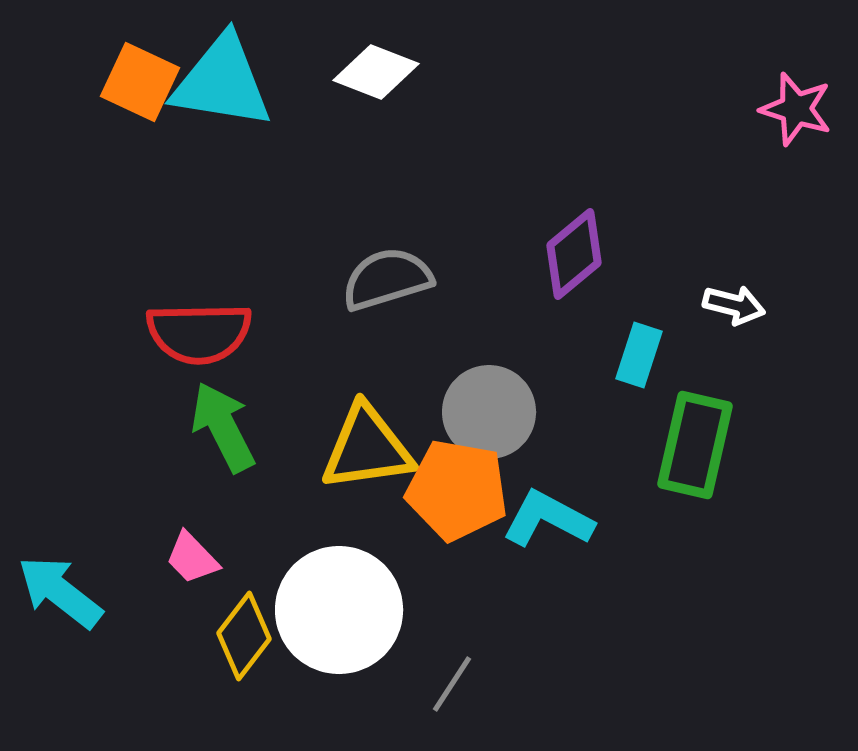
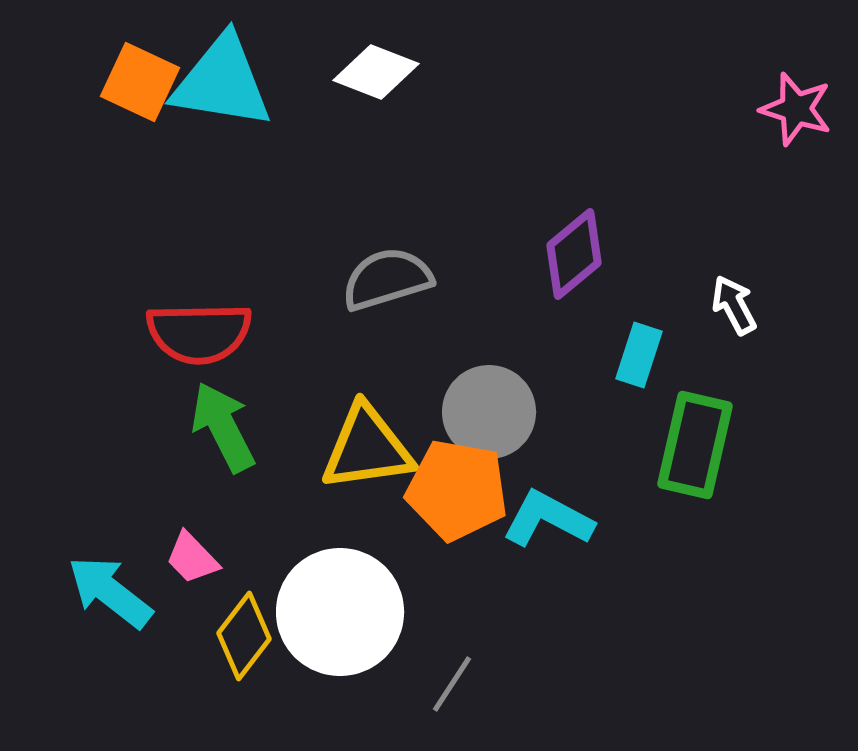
white arrow: rotated 132 degrees counterclockwise
cyan arrow: moved 50 px right
white circle: moved 1 px right, 2 px down
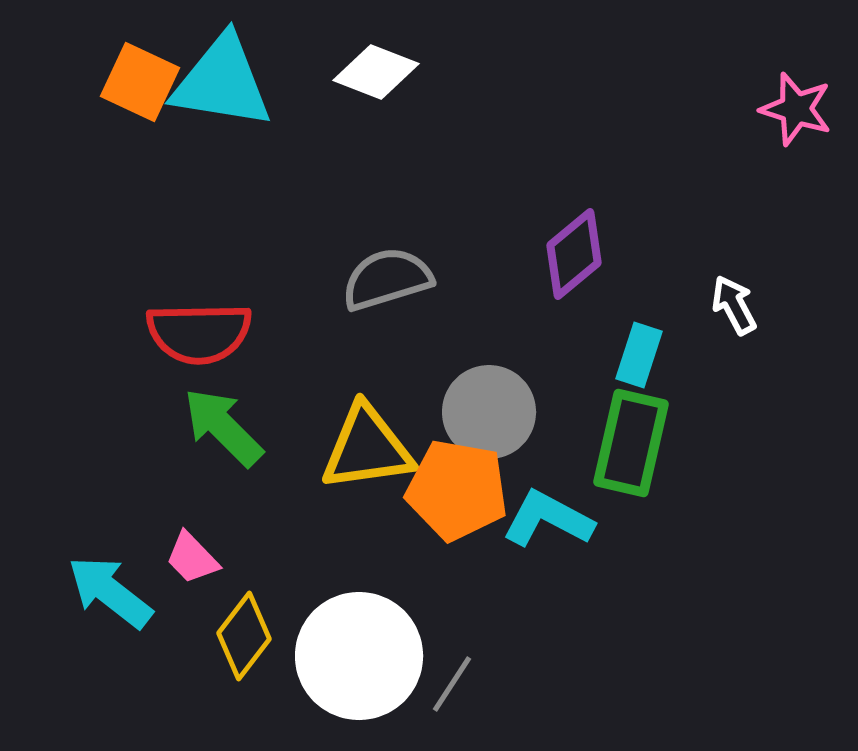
green arrow: rotated 18 degrees counterclockwise
green rectangle: moved 64 px left, 2 px up
white circle: moved 19 px right, 44 px down
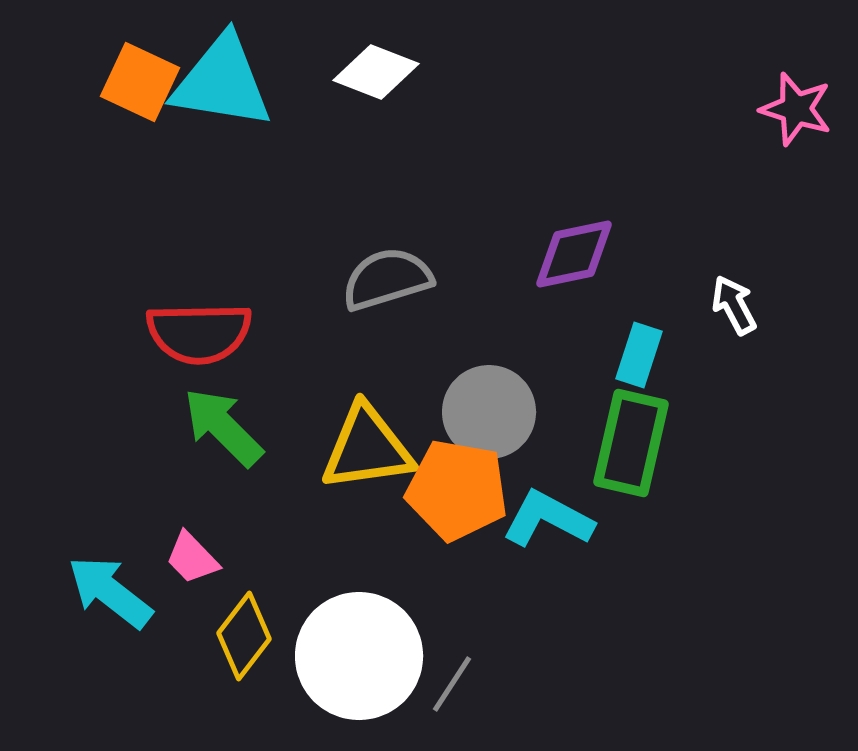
purple diamond: rotated 28 degrees clockwise
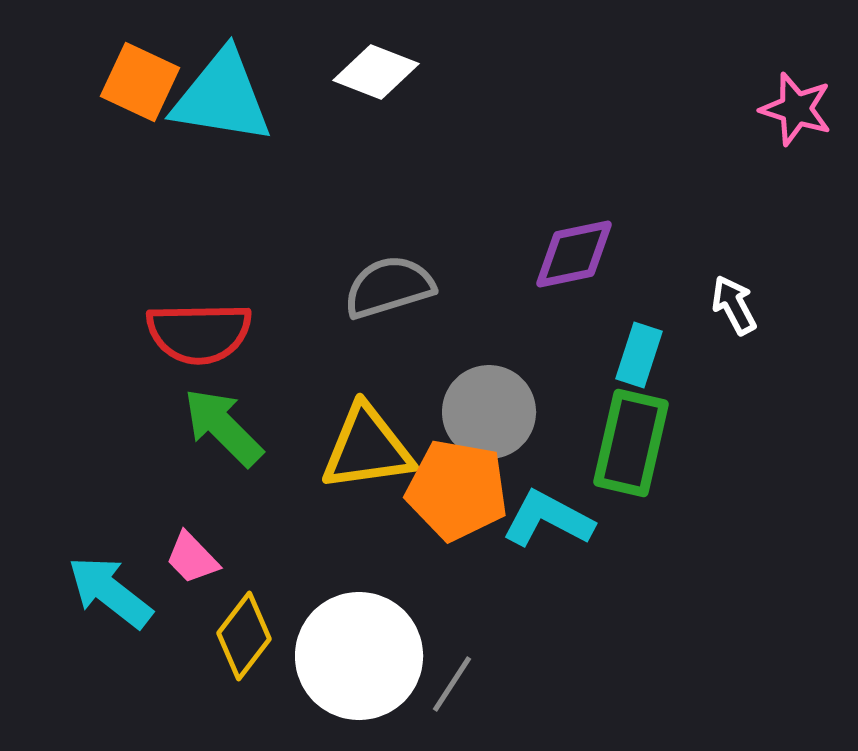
cyan triangle: moved 15 px down
gray semicircle: moved 2 px right, 8 px down
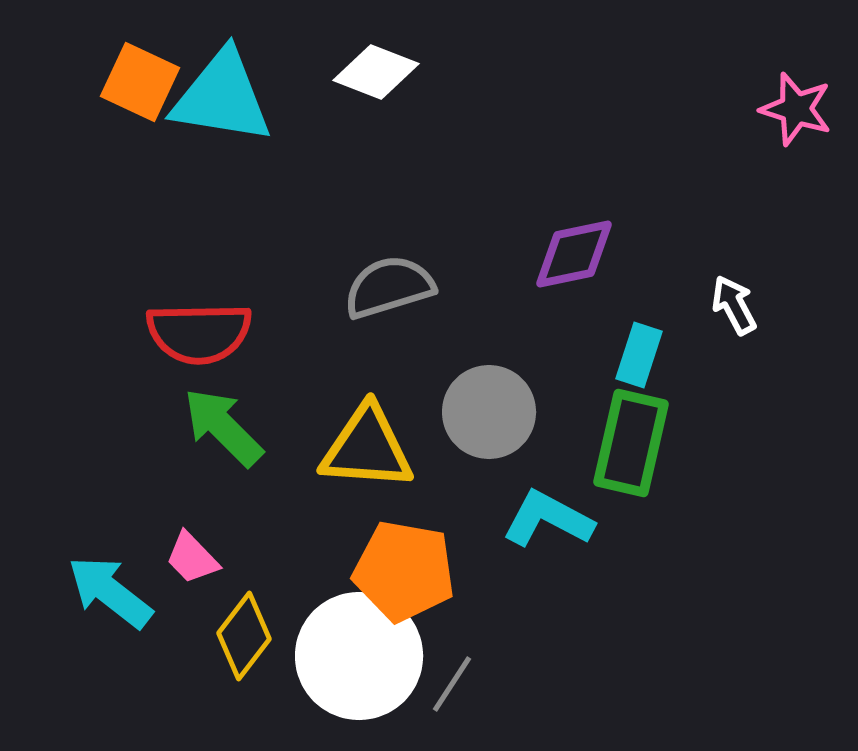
yellow triangle: rotated 12 degrees clockwise
orange pentagon: moved 53 px left, 81 px down
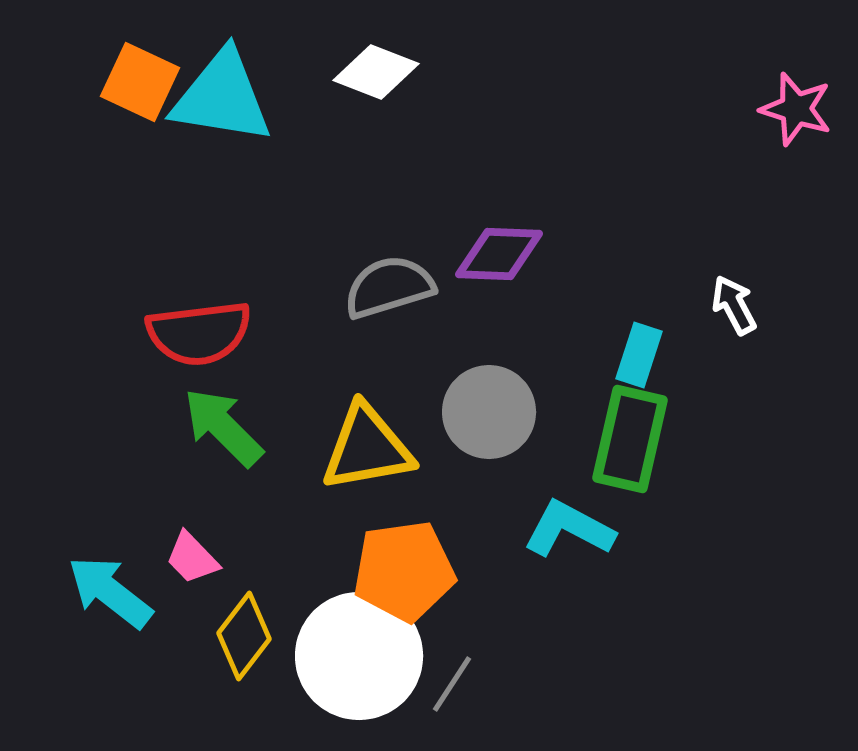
purple diamond: moved 75 px left; rotated 14 degrees clockwise
red semicircle: rotated 6 degrees counterclockwise
green rectangle: moved 1 px left, 4 px up
yellow triangle: rotated 14 degrees counterclockwise
cyan L-shape: moved 21 px right, 10 px down
orange pentagon: rotated 18 degrees counterclockwise
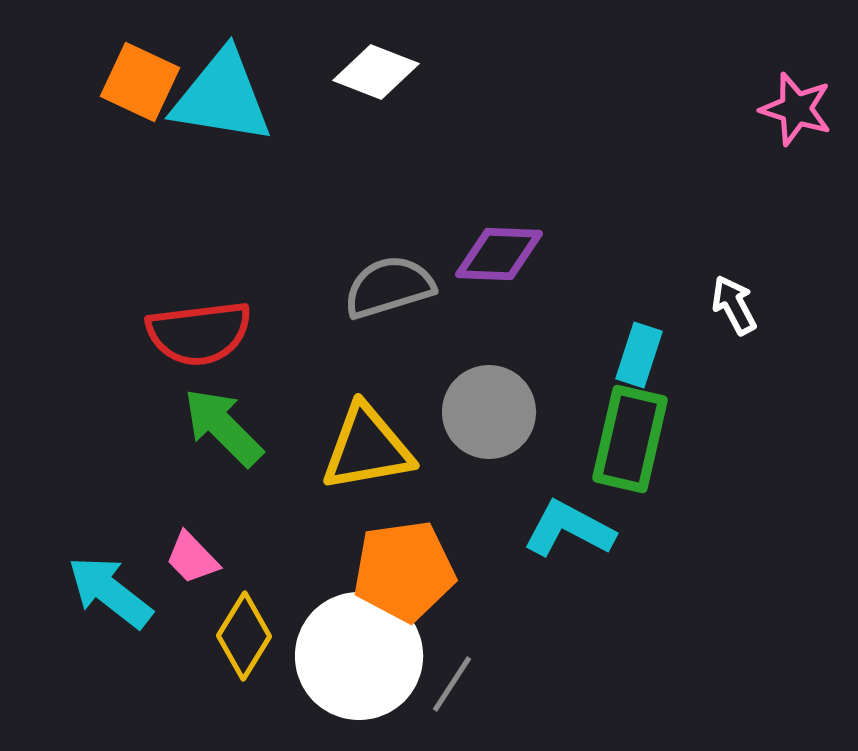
yellow diamond: rotated 6 degrees counterclockwise
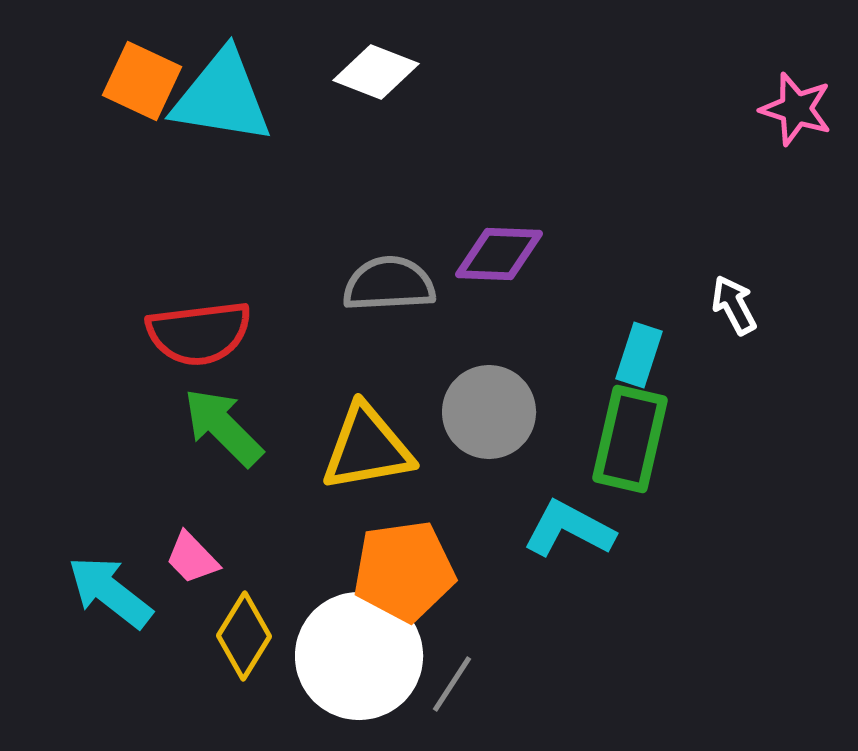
orange square: moved 2 px right, 1 px up
gray semicircle: moved 3 px up; rotated 14 degrees clockwise
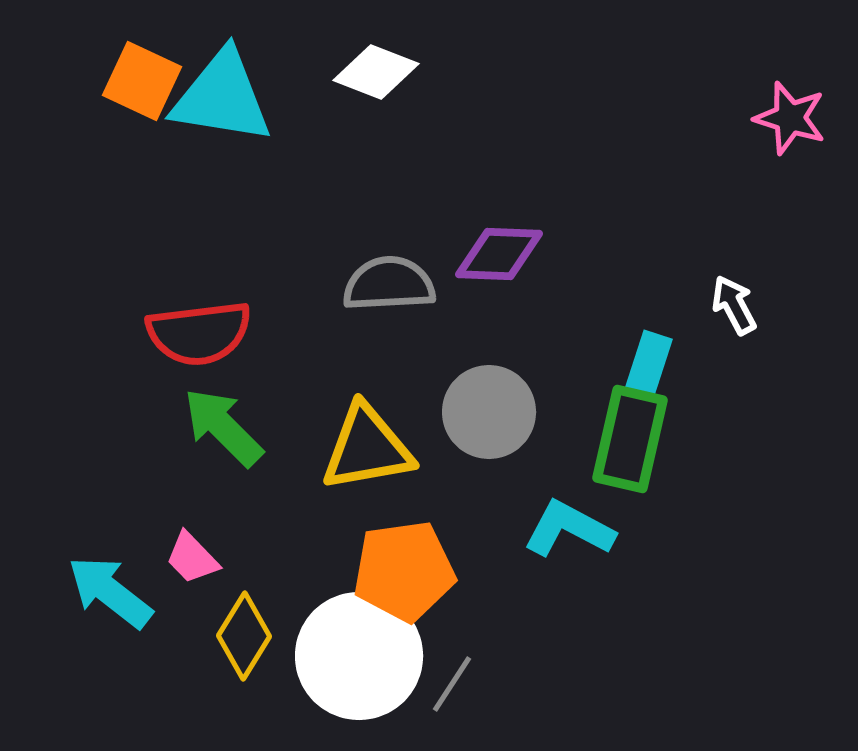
pink star: moved 6 px left, 9 px down
cyan rectangle: moved 10 px right, 8 px down
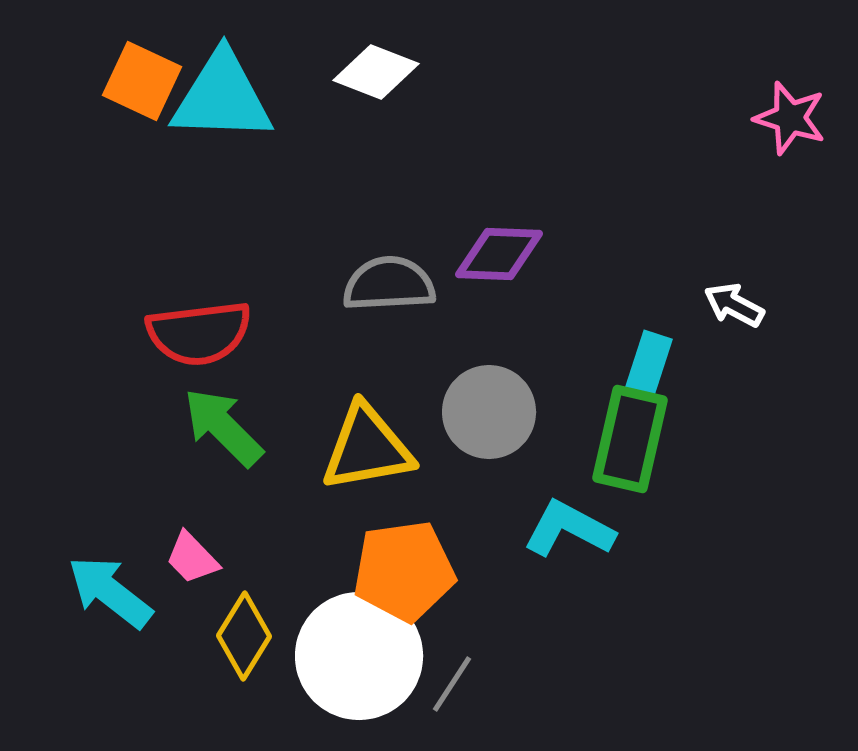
cyan triangle: rotated 7 degrees counterclockwise
white arrow: rotated 34 degrees counterclockwise
